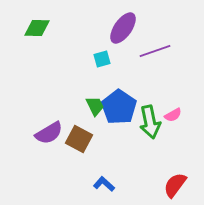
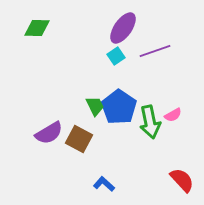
cyan square: moved 14 px right, 3 px up; rotated 18 degrees counterclockwise
red semicircle: moved 7 px right, 5 px up; rotated 100 degrees clockwise
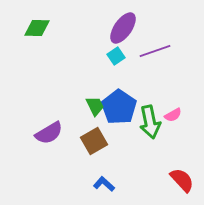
brown square: moved 15 px right, 2 px down; rotated 32 degrees clockwise
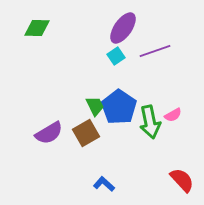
brown square: moved 8 px left, 8 px up
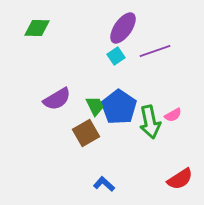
purple semicircle: moved 8 px right, 34 px up
red semicircle: moved 2 px left, 1 px up; rotated 100 degrees clockwise
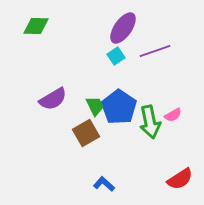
green diamond: moved 1 px left, 2 px up
purple semicircle: moved 4 px left
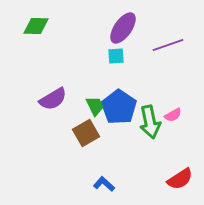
purple line: moved 13 px right, 6 px up
cyan square: rotated 30 degrees clockwise
